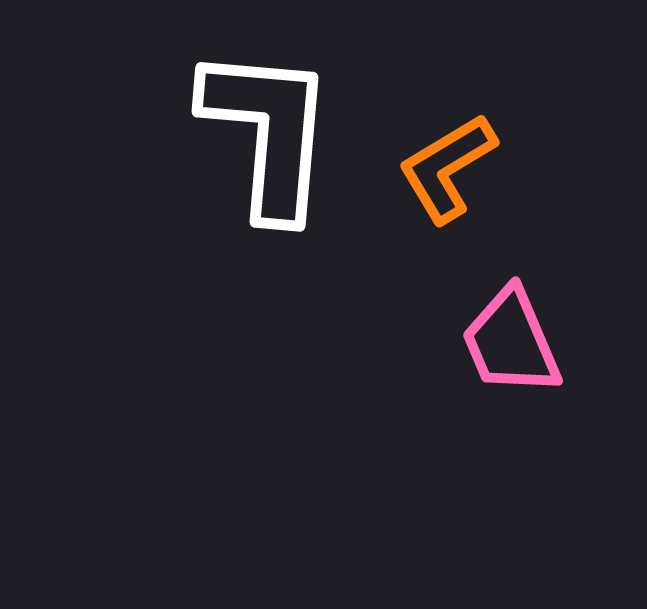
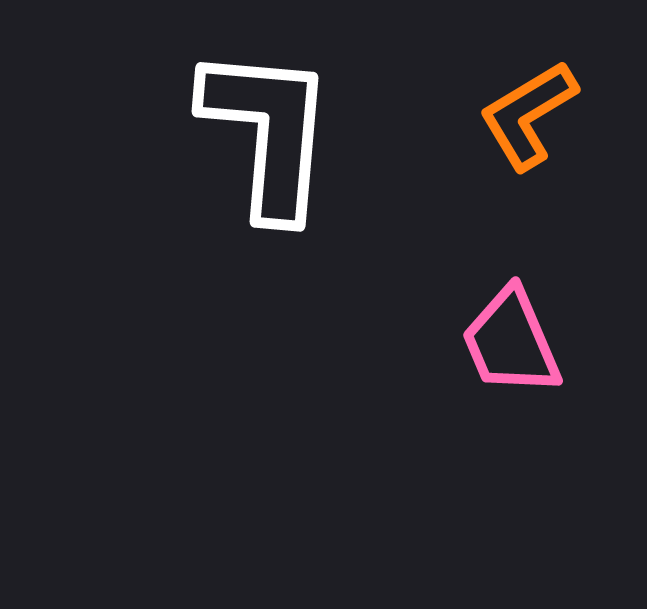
orange L-shape: moved 81 px right, 53 px up
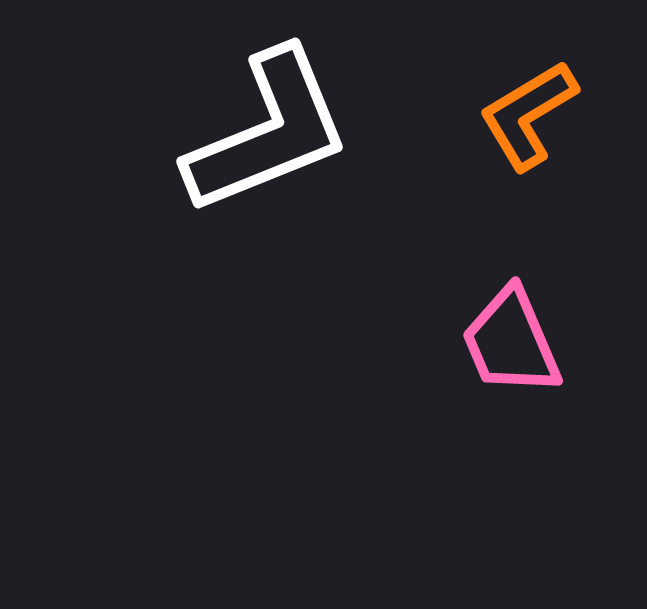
white L-shape: rotated 63 degrees clockwise
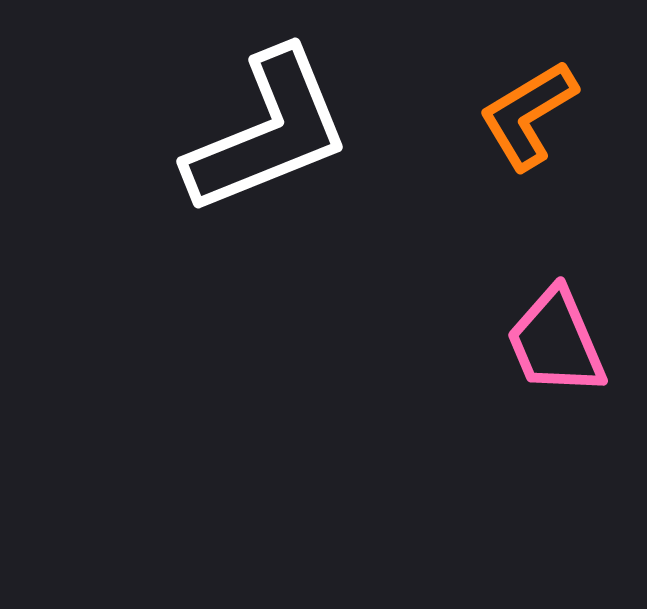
pink trapezoid: moved 45 px right
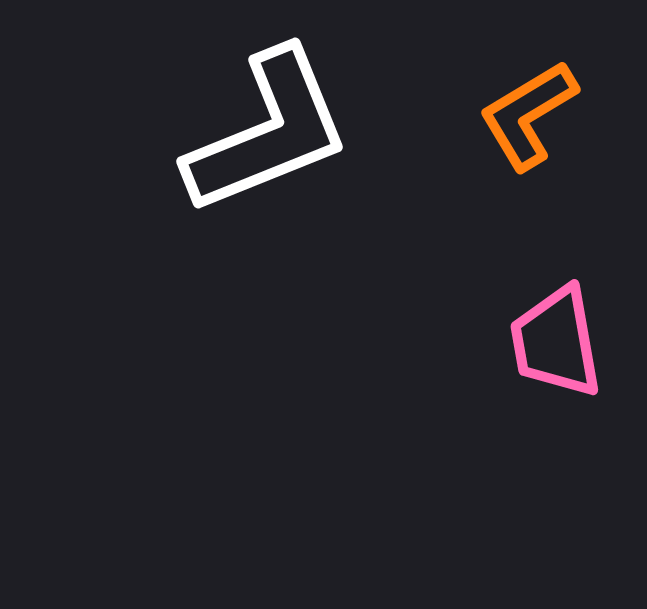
pink trapezoid: rotated 13 degrees clockwise
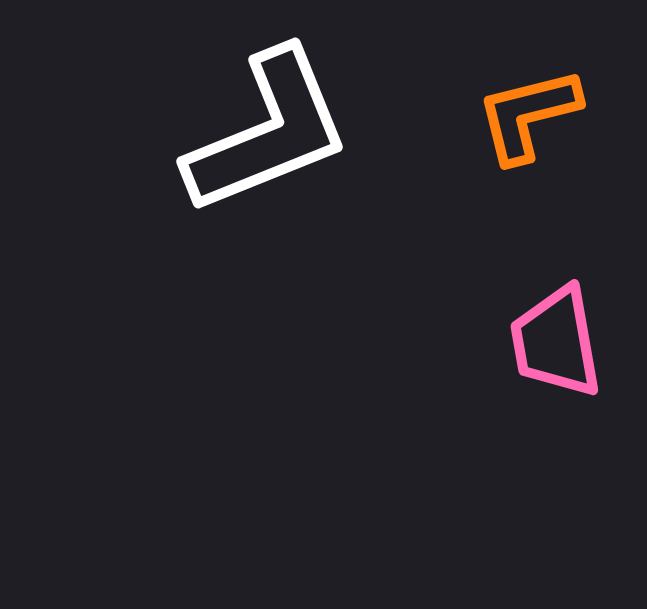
orange L-shape: rotated 17 degrees clockwise
